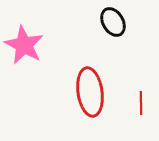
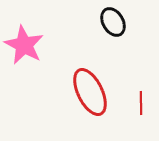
red ellipse: rotated 18 degrees counterclockwise
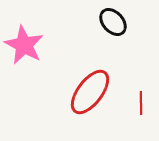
black ellipse: rotated 12 degrees counterclockwise
red ellipse: rotated 63 degrees clockwise
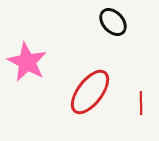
pink star: moved 3 px right, 17 px down
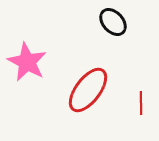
red ellipse: moved 2 px left, 2 px up
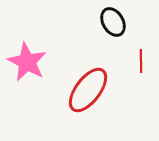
black ellipse: rotated 12 degrees clockwise
red line: moved 42 px up
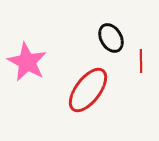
black ellipse: moved 2 px left, 16 px down
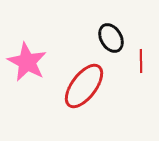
red ellipse: moved 4 px left, 4 px up
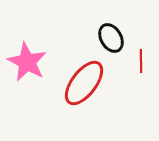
red ellipse: moved 3 px up
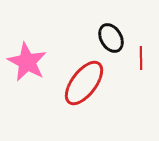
red line: moved 3 px up
